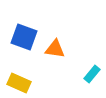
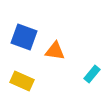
orange triangle: moved 2 px down
yellow rectangle: moved 3 px right, 2 px up
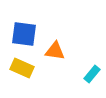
blue square: moved 3 px up; rotated 12 degrees counterclockwise
yellow rectangle: moved 13 px up
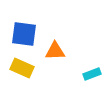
orange triangle: rotated 10 degrees counterclockwise
cyan rectangle: rotated 30 degrees clockwise
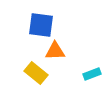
blue square: moved 17 px right, 9 px up
yellow rectangle: moved 14 px right, 5 px down; rotated 15 degrees clockwise
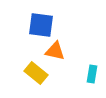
orange triangle: rotated 15 degrees clockwise
cyan rectangle: rotated 60 degrees counterclockwise
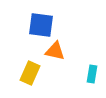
yellow rectangle: moved 6 px left; rotated 75 degrees clockwise
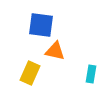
cyan rectangle: moved 1 px left
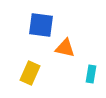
orange triangle: moved 10 px right, 3 px up
